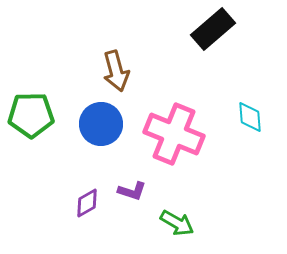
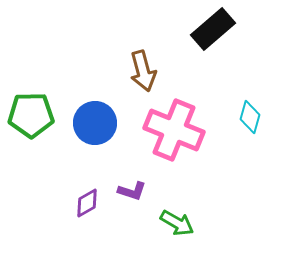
brown arrow: moved 27 px right
cyan diamond: rotated 20 degrees clockwise
blue circle: moved 6 px left, 1 px up
pink cross: moved 4 px up
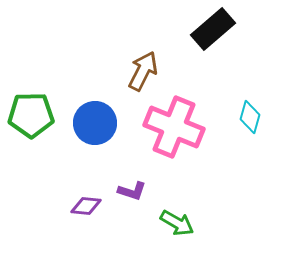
brown arrow: rotated 138 degrees counterclockwise
pink cross: moved 3 px up
purple diamond: moved 1 px left, 3 px down; rotated 36 degrees clockwise
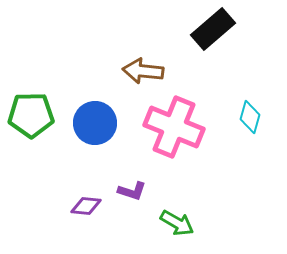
brown arrow: rotated 111 degrees counterclockwise
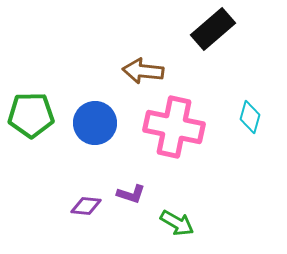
pink cross: rotated 10 degrees counterclockwise
purple L-shape: moved 1 px left, 3 px down
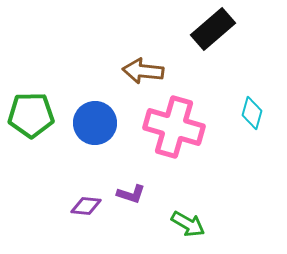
cyan diamond: moved 2 px right, 4 px up
pink cross: rotated 4 degrees clockwise
green arrow: moved 11 px right, 1 px down
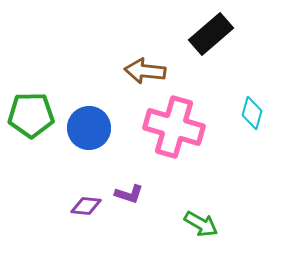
black rectangle: moved 2 px left, 5 px down
brown arrow: moved 2 px right
blue circle: moved 6 px left, 5 px down
purple L-shape: moved 2 px left
green arrow: moved 13 px right
